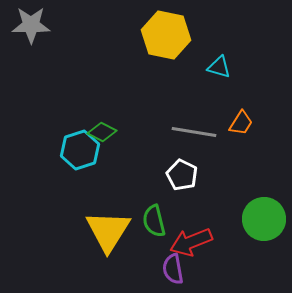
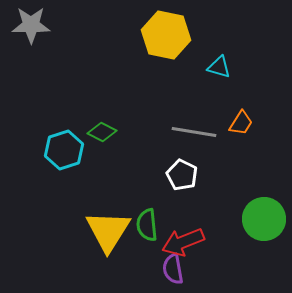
cyan hexagon: moved 16 px left
green semicircle: moved 7 px left, 4 px down; rotated 8 degrees clockwise
red arrow: moved 8 px left
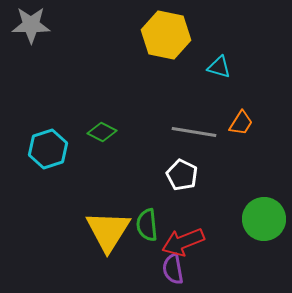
cyan hexagon: moved 16 px left, 1 px up
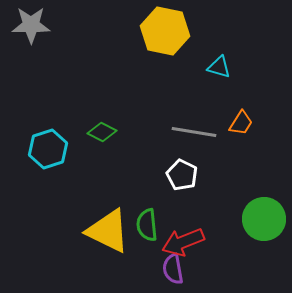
yellow hexagon: moved 1 px left, 4 px up
yellow triangle: rotated 36 degrees counterclockwise
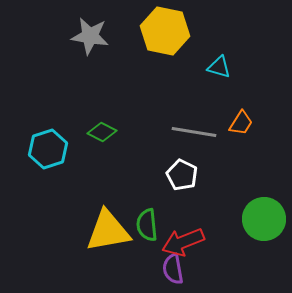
gray star: moved 59 px right, 11 px down; rotated 9 degrees clockwise
yellow triangle: rotated 36 degrees counterclockwise
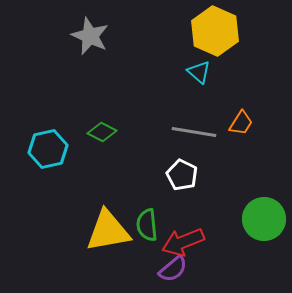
yellow hexagon: moved 50 px right; rotated 12 degrees clockwise
gray star: rotated 15 degrees clockwise
cyan triangle: moved 20 px left, 5 px down; rotated 25 degrees clockwise
cyan hexagon: rotated 6 degrees clockwise
purple semicircle: rotated 120 degrees counterclockwise
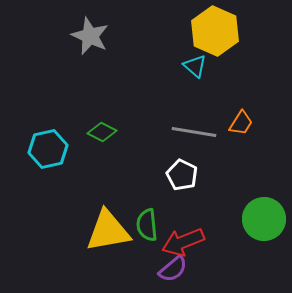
cyan triangle: moved 4 px left, 6 px up
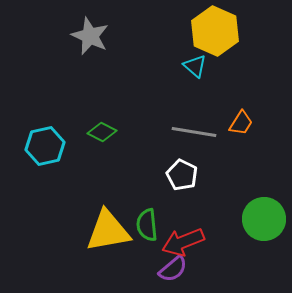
cyan hexagon: moved 3 px left, 3 px up
